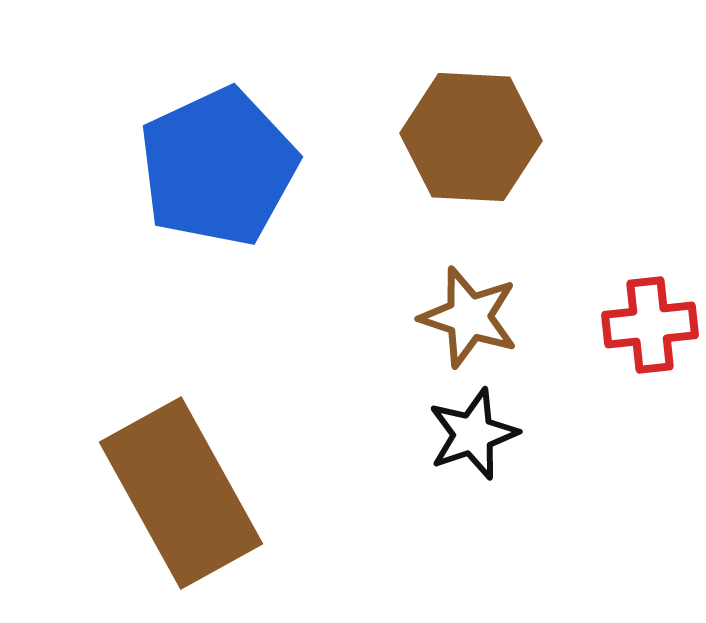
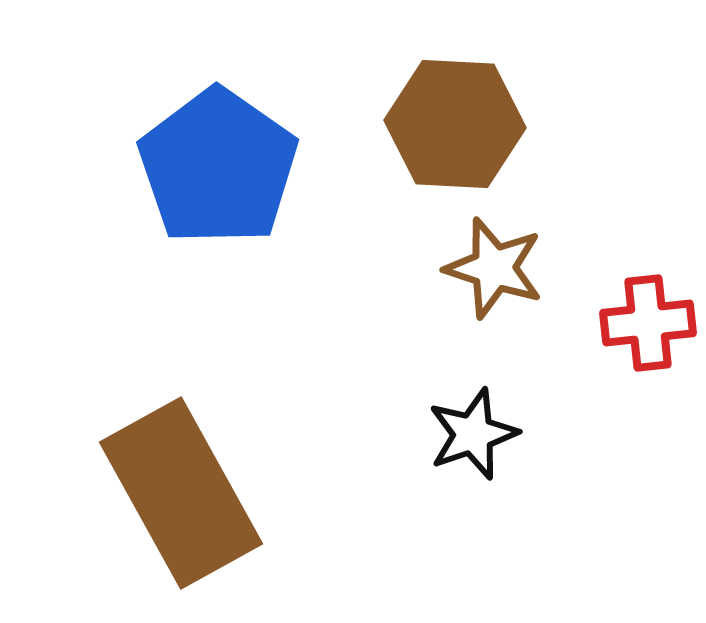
brown hexagon: moved 16 px left, 13 px up
blue pentagon: rotated 12 degrees counterclockwise
brown star: moved 25 px right, 49 px up
red cross: moved 2 px left, 2 px up
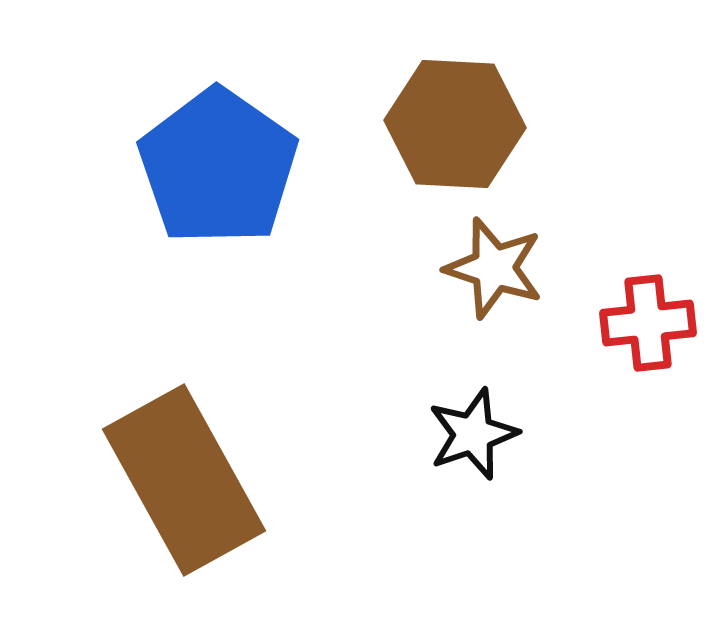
brown rectangle: moved 3 px right, 13 px up
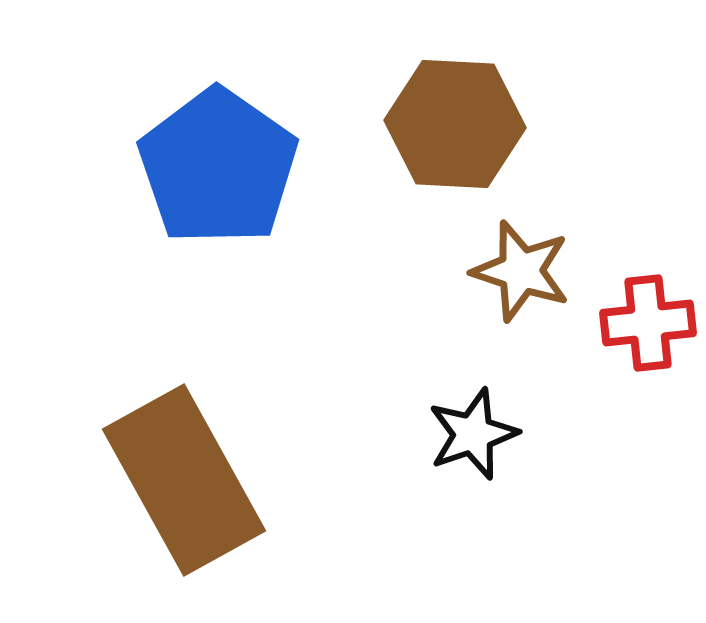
brown star: moved 27 px right, 3 px down
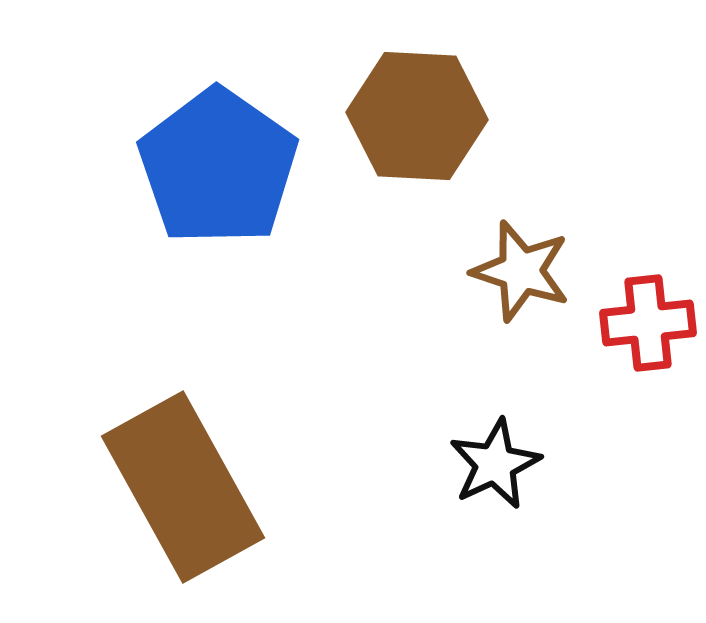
brown hexagon: moved 38 px left, 8 px up
black star: moved 22 px right, 30 px down; rotated 6 degrees counterclockwise
brown rectangle: moved 1 px left, 7 px down
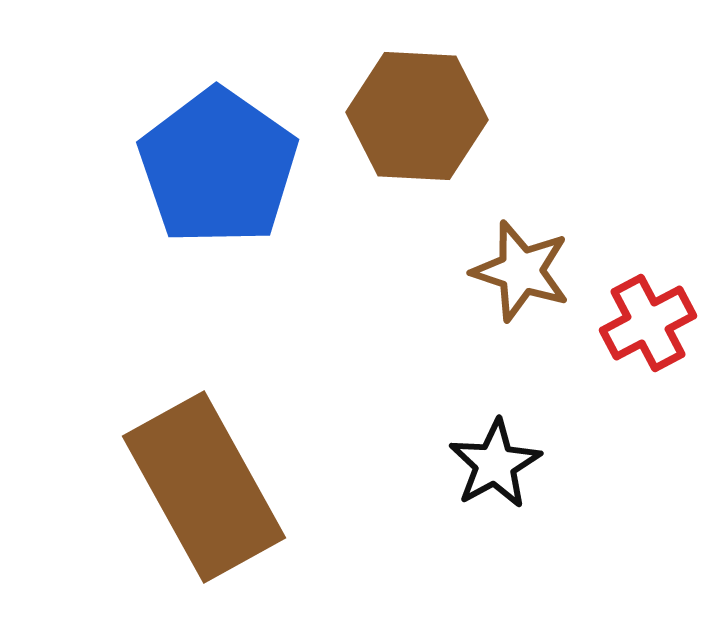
red cross: rotated 22 degrees counterclockwise
black star: rotated 4 degrees counterclockwise
brown rectangle: moved 21 px right
